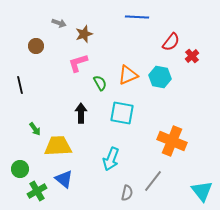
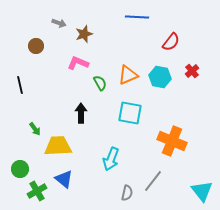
red cross: moved 15 px down
pink L-shape: rotated 40 degrees clockwise
cyan square: moved 8 px right
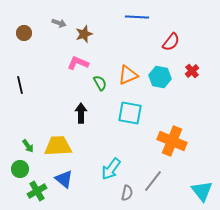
brown circle: moved 12 px left, 13 px up
green arrow: moved 7 px left, 17 px down
cyan arrow: moved 10 px down; rotated 15 degrees clockwise
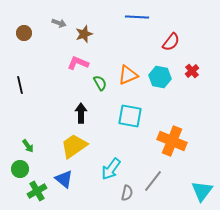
cyan square: moved 3 px down
yellow trapezoid: moved 16 px right; rotated 32 degrees counterclockwise
cyan triangle: rotated 15 degrees clockwise
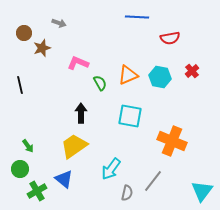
brown star: moved 42 px left, 14 px down
red semicircle: moved 1 px left, 4 px up; rotated 42 degrees clockwise
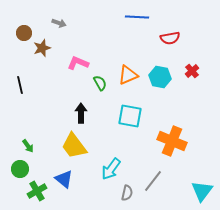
yellow trapezoid: rotated 92 degrees counterclockwise
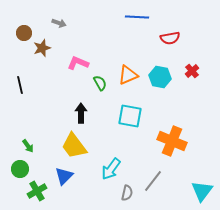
blue triangle: moved 3 px up; rotated 36 degrees clockwise
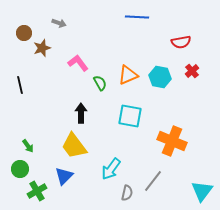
red semicircle: moved 11 px right, 4 px down
pink L-shape: rotated 30 degrees clockwise
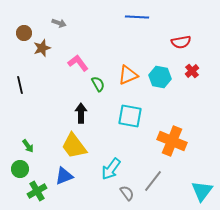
green semicircle: moved 2 px left, 1 px down
blue triangle: rotated 24 degrees clockwise
gray semicircle: rotated 49 degrees counterclockwise
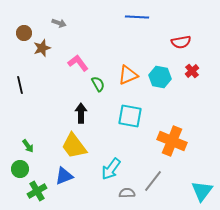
gray semicircle: rotated 56 degrees counterclockwise
